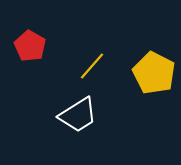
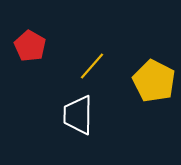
yellow pentagon: moved 8 px down
white trapezoid: rotated 123 degrees clockwise
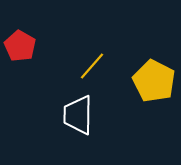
red pentagon: moved 10 px left
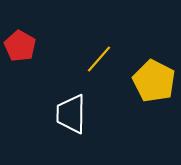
yellow line: moved 7 px right, 7 px up
white trapezoid: moved 7 px left, 1 px up
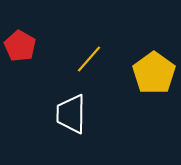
yellow line: moved 10 px left
yellow pentagon: moved 8 px up; rotated 9 degrees clockwise
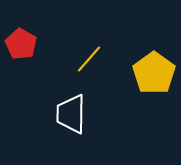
red pentagon: moved 1 px right, 2 px up
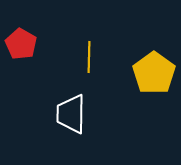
yellow line: moved 2 px up; rotated 40 degrees counterclockwise
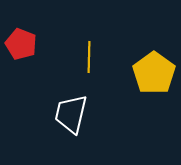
red pentagon: rotated 8 degrees counterclockwise
white trapezoid: rotated 12 degrees clockwise
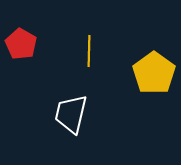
red pentagon: rotated 8 degrees clockwise
yellow line: moved 6 px up
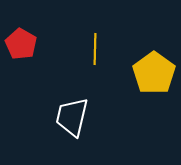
yellow line: moved 6 px right, 2 px up
white trapezoid: moved 1 px right, 3 px down
